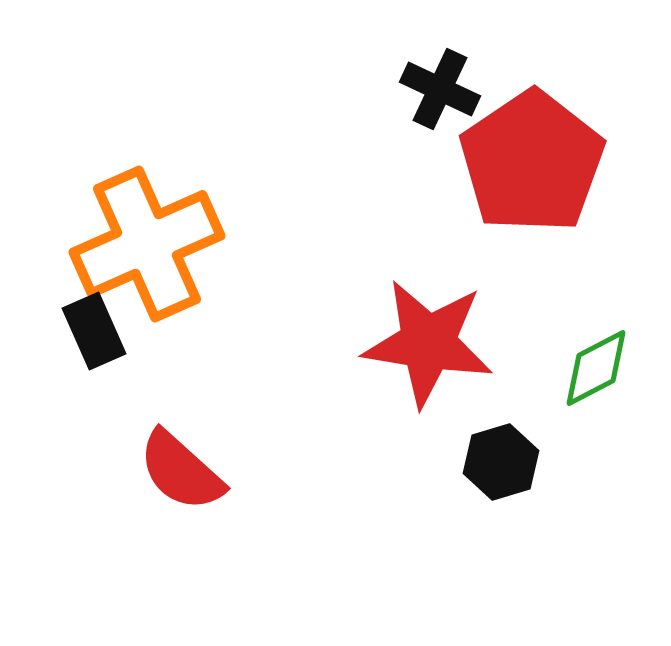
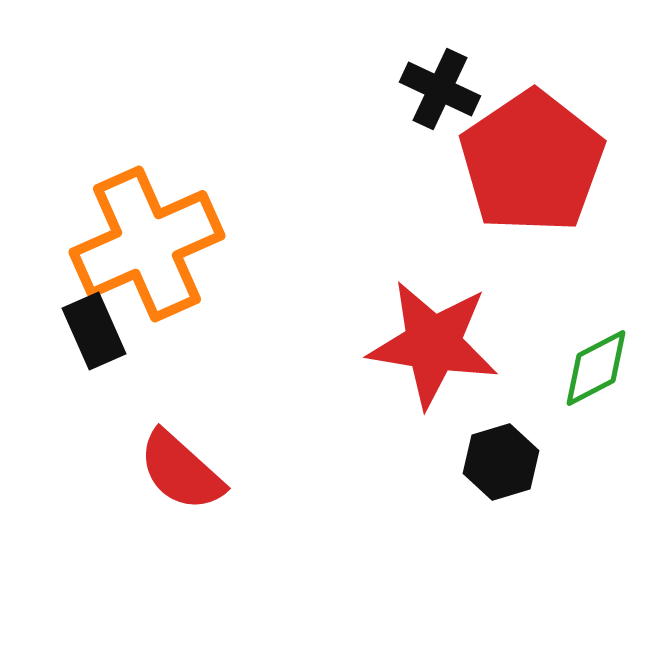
red star: moved 5 px right, 1 px down
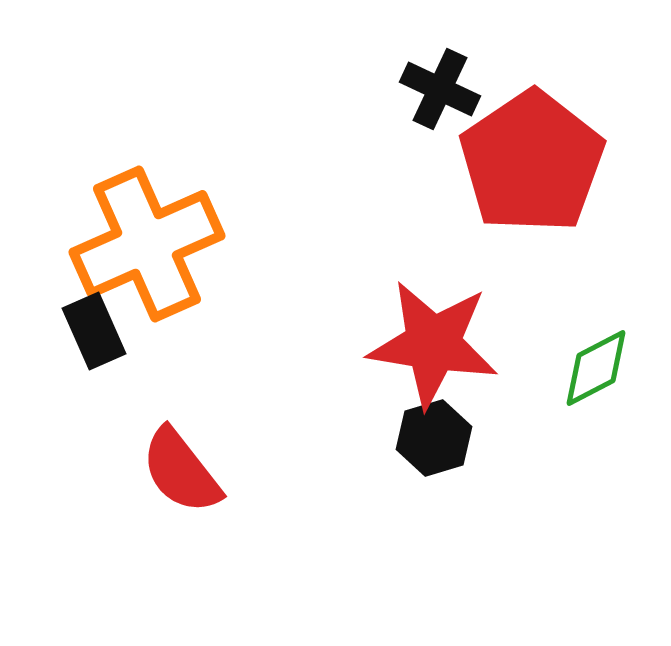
black hexagon: moved 67 px left, 24 px up
red semicircle: rotated 10 degrees clockwise
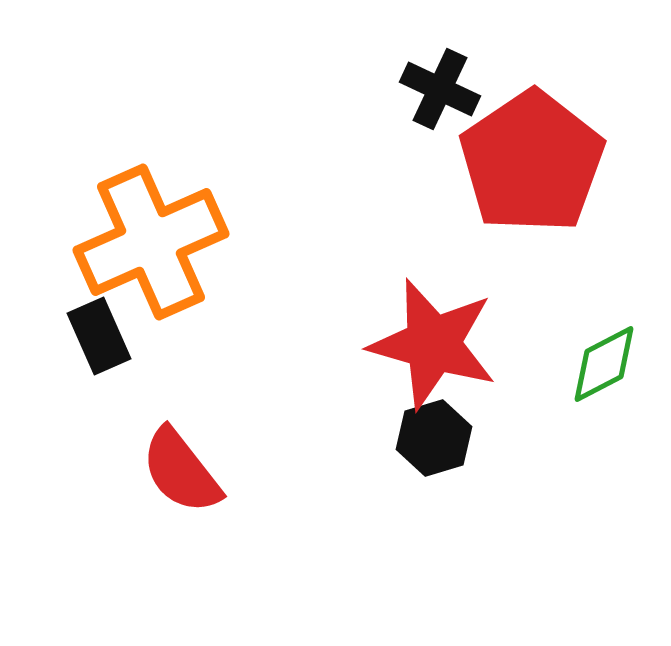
orange cross: moved 4 px right, 2 px up
black rectangle: moved 5 px right, 5 px down
red star: rotated 7 degrees clockwise
green diamond: moved 8 px right, 4 px up
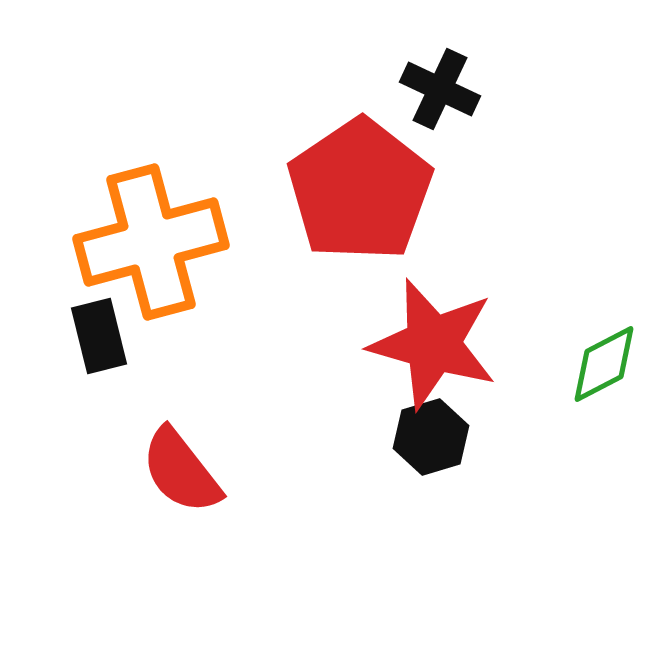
red pentagon: moved 172 px left, 28 px down
orange cross: rotated 9 degrees clockwise
black rectangle: rotated 10 degrees clockwise
black hexagon: moved 3 px left, 1 px up
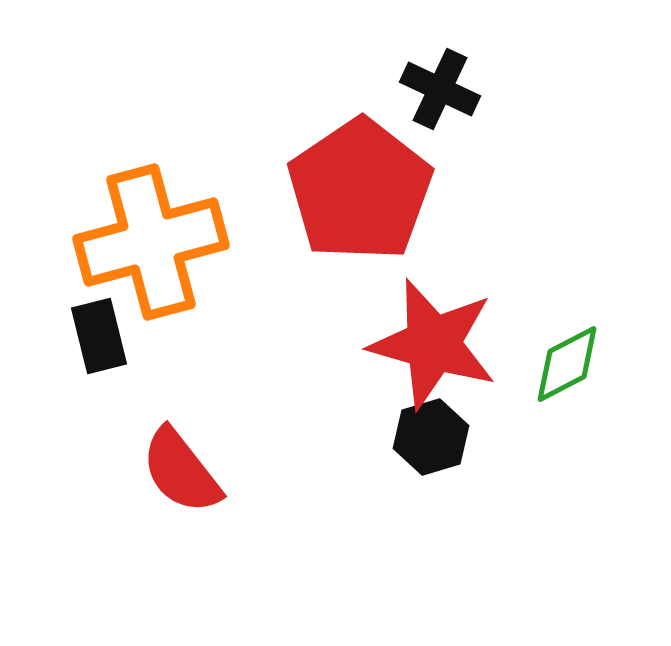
green diamond: moved 37 px left
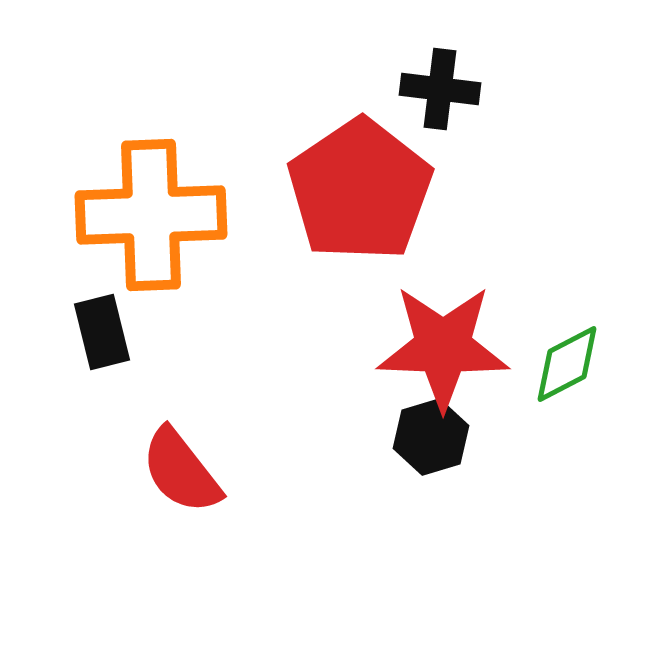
black cross: rotated 18 degrees counterclockwise
orange cross: moved 27 px up; rotated 13 degrees clockwise
black rectangle: moved 3 px right, 4 px up
red star: moved 10 px right, 3 px down; rotated 14 degrees counterclockwise
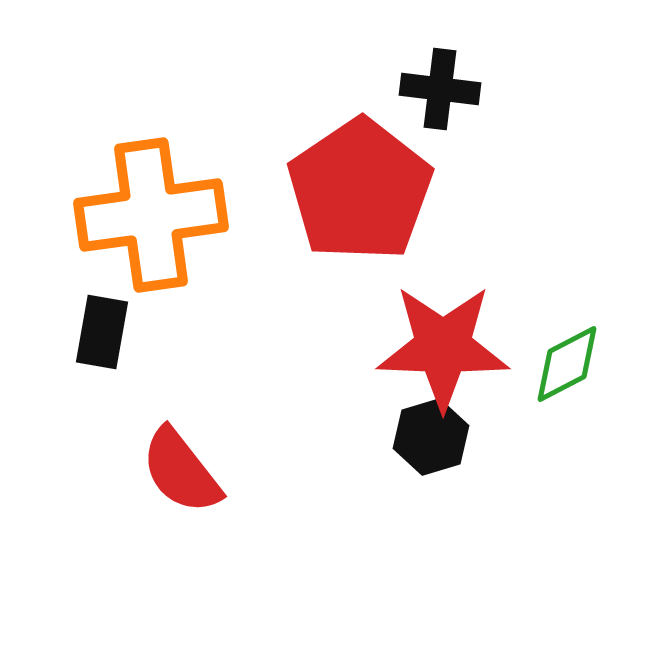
orange cross: rotated 6 degrees counterclockwise
black rectangle: rotated 24 degrees clockwise
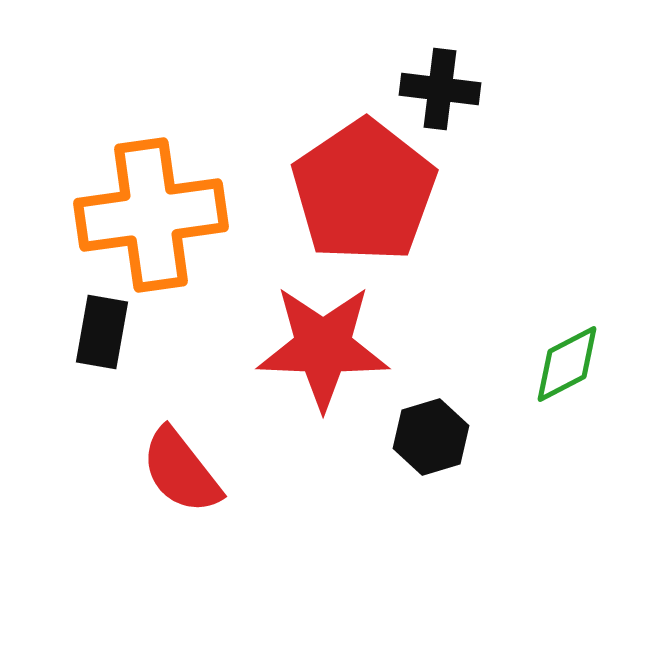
red pentagon: moved 4 px right, 1 px down
red star: moved 120 px left
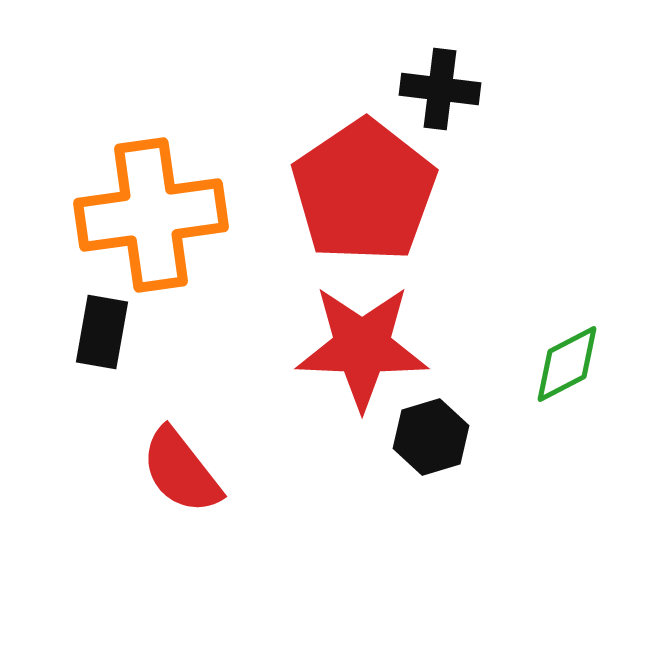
red star: moved 39 px right
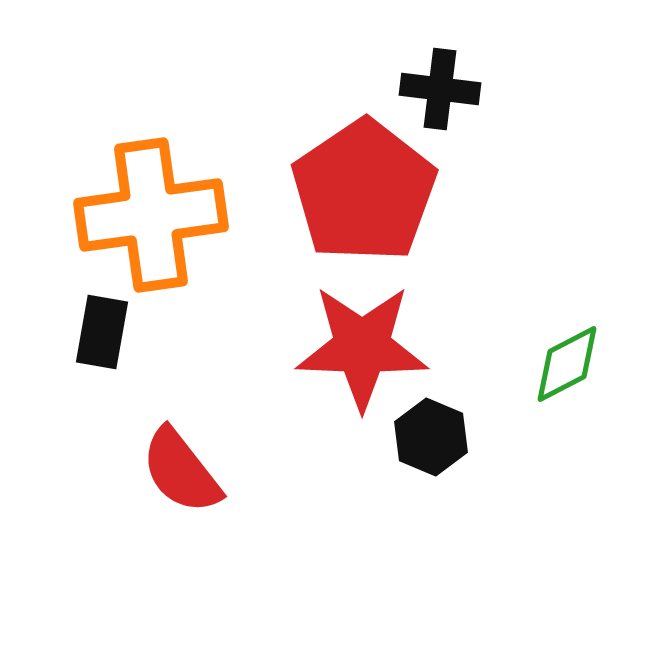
black hexagon: rotated 20 degrees counterclockwise
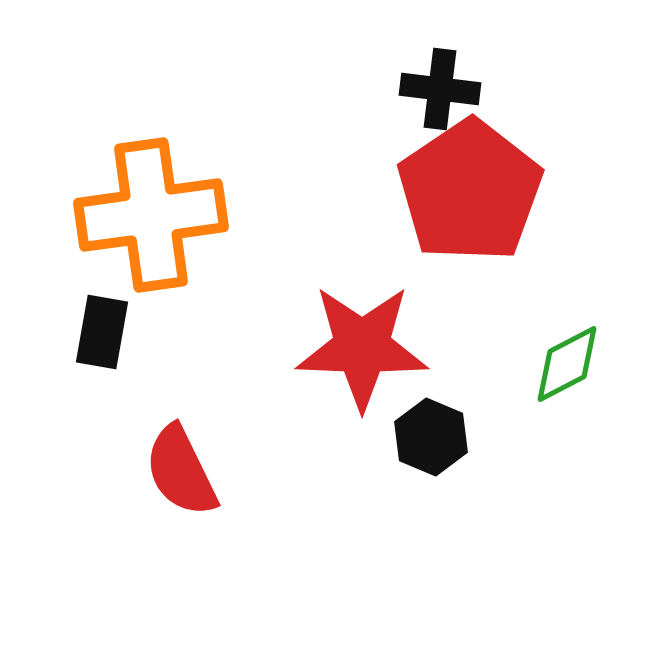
red pentagon: moved 106 px right
red semicircle: rotated 12 degrees clockwise
